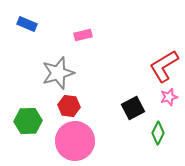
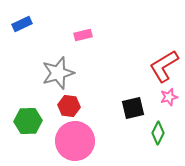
blue rectangle: moved 5 px left; rotated 48 degrees counterclockwise
black square: rotated 15 degrees clockwise
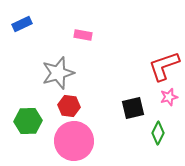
pink rectangle: rotated 24 degrees clockwise
red L-shape: rotated 12 degrees clockwise
pink circle: moved 1 px left
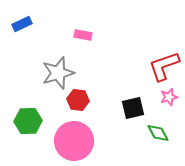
red hexagon: moved 9 px right, 6 px up
green diamond: rotated 55 degrees counterclockwise
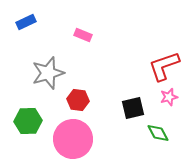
blue rectangle: moved 4 px right, 2 px up
pink rectangle: rotated 12 degrees clockwise
gray star: moved 10 px left
pink circle: moved 1 px left, 2 px up
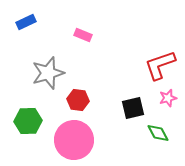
red L-shape: moved 4 px left, 1 px up
pink star: moved 1 px left, 1 px down
pink circle: moved 1 px right, 1 px down
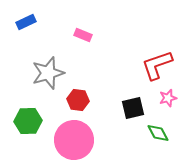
red L-shape: moved 3 px left
